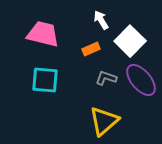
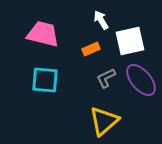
white square: rotated 32 degrees clockwise
gray L-shape: rotated 45 degrees counterclockwise
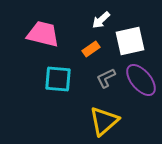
white arrow: rotated 102 degrees counterclockwise
orange rectangle: rotated 12 degrees counterclockwise
cyan square: moved 13 px right, 1 px up
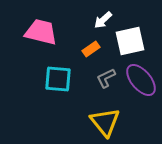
white arrow: moved 2 px right
pink trapezoid: moved 2 px left, 2 px up
yellow triangle: moved 1 px right, 1 px down; rotated 28 degrees counterclockwise
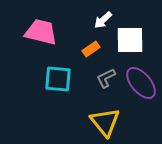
white square: moved 1 px up; rotated 12 degrees clockwise
purple ellipse: moved 3 px down
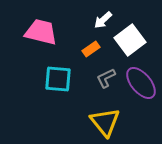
white square: rotated 36 degrees counterclockwise
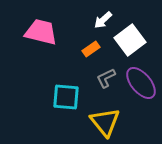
cyan square: moved 8 px right, 18 px down
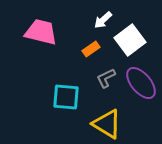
yellow triangle: moved 2 px right, 2 px down; rotated 20 degrees counterclockwise
